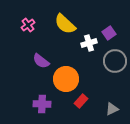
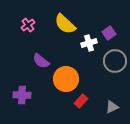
purple cross: moved 20 px left, 9 px up
gray triangle: moved 2 px up
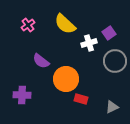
red rectangle: moved 2 px up; rotated 64 degrees clockwise
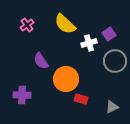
pink cross: moved 1 px left
purple square: moved 1 px down
purple semicircle: rotated 18 degrees clockwise
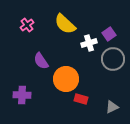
gray circle: moved 2 px left, 2 px up
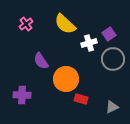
pink cross: moved 1 px left, 1 px up
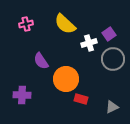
pink cross: rotated 24 degrees clockwise
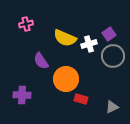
yellow semicircle: moved 14 px down; rotated 20 degrees counterclockwise
white cross: moved 1 px down
gray circle: moved 3 px up
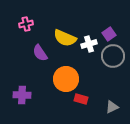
purple semicircle: moved 1 px left, 8 px up
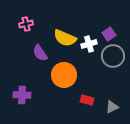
orange circle: moved 2 px left, 4 px up
red rectangle: moved 6 px right, 1 px down
